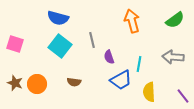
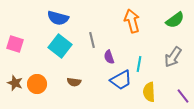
gray arrow: rotated 60 degrees counterclockwise
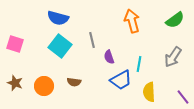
orange circle: moved 7 px right, 2 px down
purple line: moved 1 px down
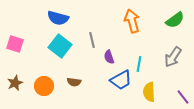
brown star: rotated 28 degrees clockwise
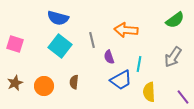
orange arrow: moved 6 px left, 9 px down; rotated 70 degrees counterclockwise
brown semicircle: rotated 88 degrees clockwise
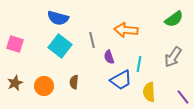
green semicircle: moved 1 px left, 1 px up
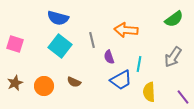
brown semicircle: rotated 72 degrees counterclockwise
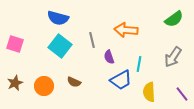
purple line: moved 1 px left, 3 px up
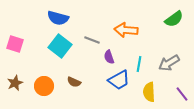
gray line: rotated 56 degrees counterclockwise
gray arrow: moved 4 px left, 6 px down; rotated 25 degrees clockwise
blue trapezoid: moved 2 px left
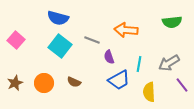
green semicircle: moved 2 px left, 3 px down; rotated 30 degrees clockwise
pink square: moved 1 px right, 4 px up; rotated 24 degrees clockwise
orange circle: moved 3 px up
purple line: moved 9 px up
